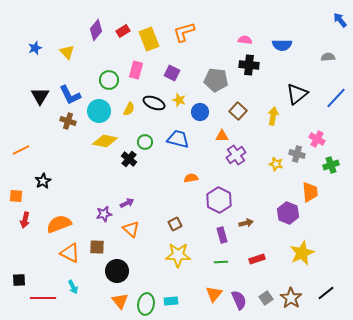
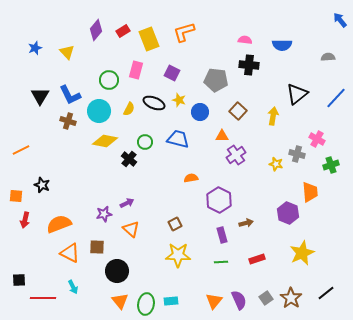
black star at (43, 181): moved 1 px left, 4 px down; rotated 21 degrees counterclockwise
orange triangle at (214, 294): moved 7 px down
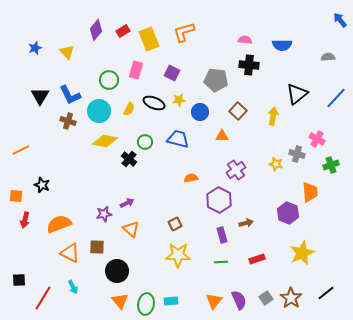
yellow star at (179, 100): rotated 24 degrees counterclockwise
purple cross at (236, 155): moved 15 px down
red line at (43, 298): rotated 60 degrees counterclockwise
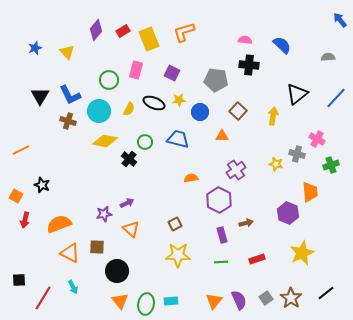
blue semicircle at (282, 45): rotated 138 degrees counterclockwise
orange square at (16, 196): rotated 24 degrees clockwise
